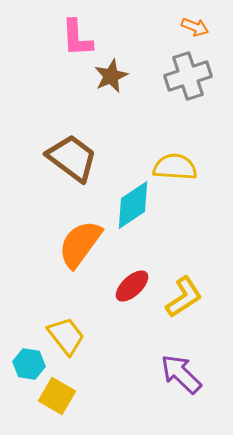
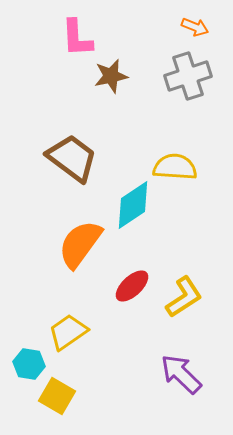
brown star: rotated 12 degrees clockwise
yellow trapezoid: moved 2 px right, 4 px up; rotated 87 degrees counterclockwise
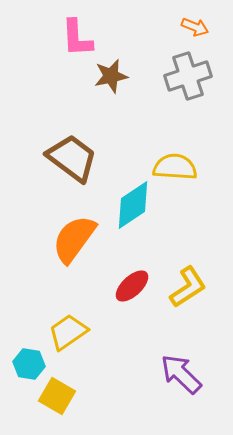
orange semicircle: moved 6 px left, 5 px up
yellow L-shape: moved 4 px right, 10 px up
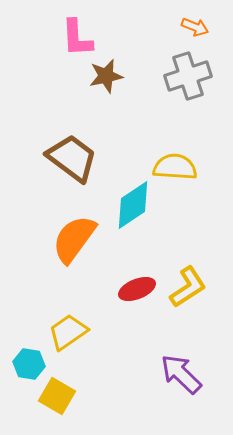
brown star: moved 5 px left
red ellipse: moved 5 px right, 3 px down; rotated 21 degrees clockwise
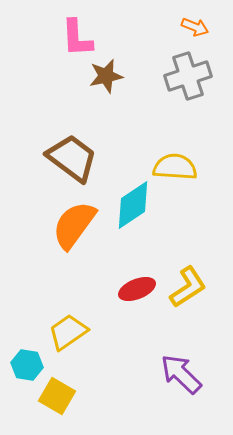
orange semicircle: moved 14 px up
cyan hexagon: moved 2 px left, 1 px down
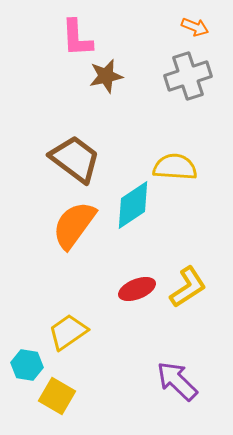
brown trapezoid: moved 3 px right, 1 px down
purple arrow: moved 4 px left, 7 px down
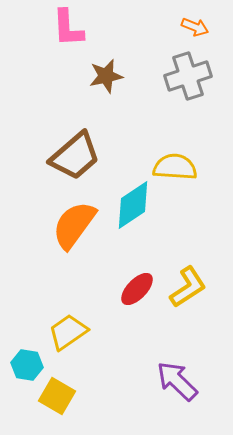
pink L-shape: moved 9 px left, 10 px up
brown trapezoid: moved 3 px up; rotated 102 degrees clockwise
red ellipse: rotated 24 degrees counterclockwise
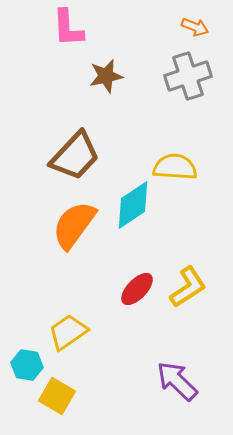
brown trapezoid: rotated 6 degrees counterclockwise
